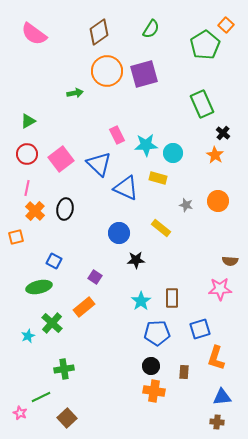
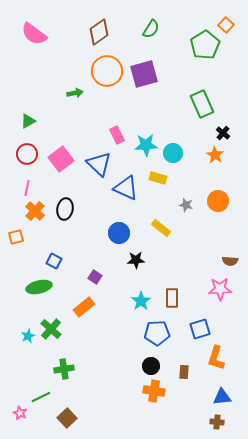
green cross at (52, 323): moved 1 px left, 6 px down
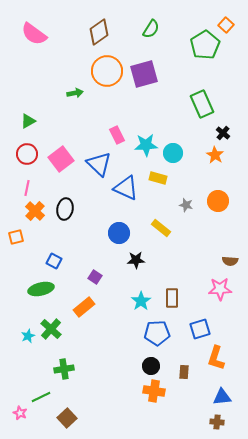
green ellipse at (39, 287): moved 2 px right, 2 px down
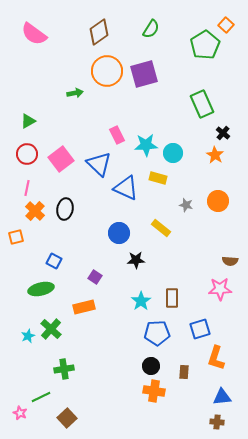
orange rectangle at (84, 307): rotated 25 degrees clockwise
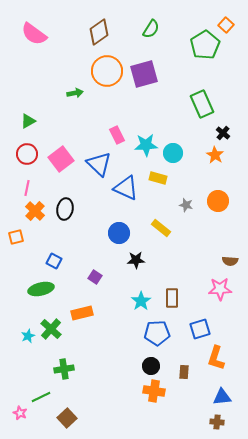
orange rectangle at (84, 307): moved 2 px left, 6 px down
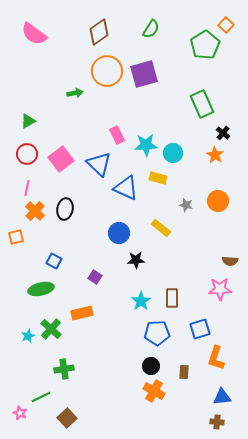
orange cross at (154, 391): rotated 20 degrees clockwise
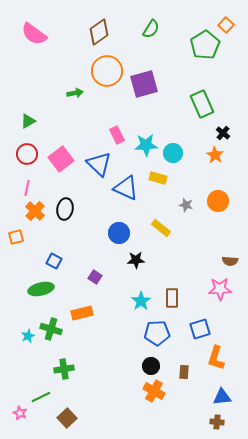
purple square at (144, 74): moved 10 px down
green cross at (51, 329): rotated 25 degrees counterclockwise
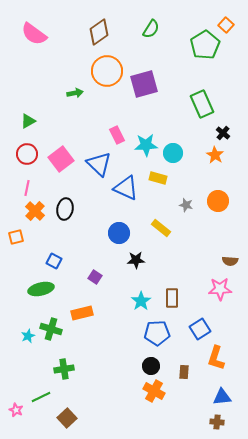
blue square at (200, 329): rotated 15 degrees counterclockwise
pink star at (20, 413): moved 4 px left, 3 px up
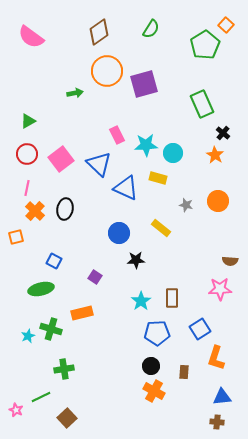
pink semicircle at (34, 34): moved 3 px left, 3 px down
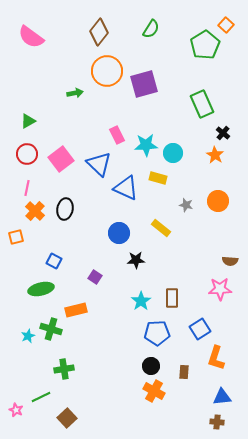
brown diamond at (99, 32): rotated 16 degrees counterclockwise
orange rectangle at (82, 313): moved 6 px left, 3 px up
